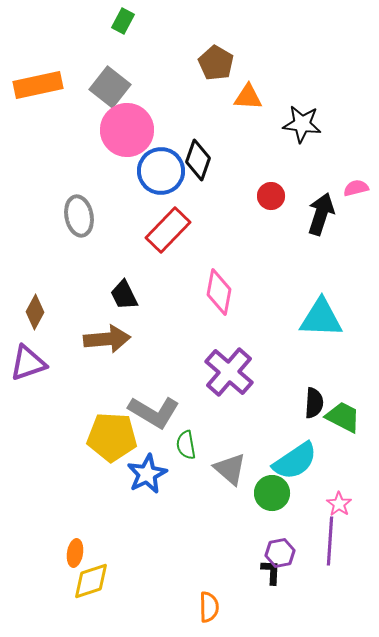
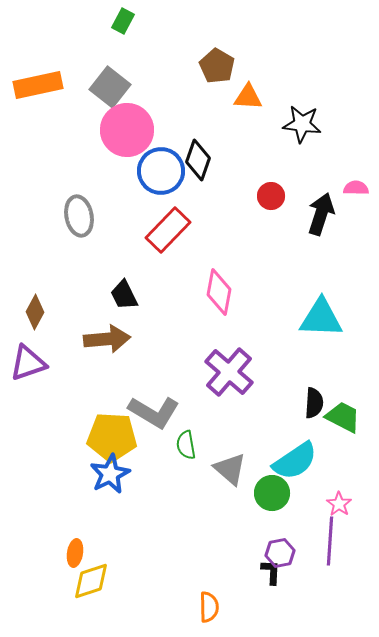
brown pentagon: moved 1 px right, 3 px down
pink semicircle: rotated 15 degrees clockwise
blue star: moved 37 px left
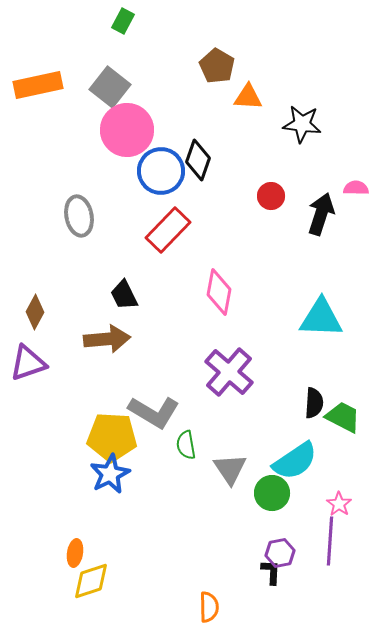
gray triangle: rotated 15 degrees clockwise
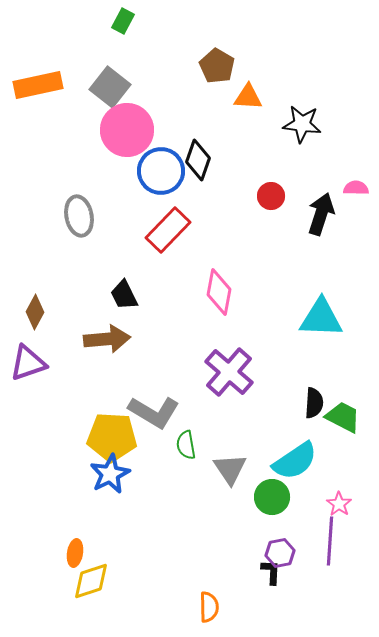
green circle: moved 4 px down
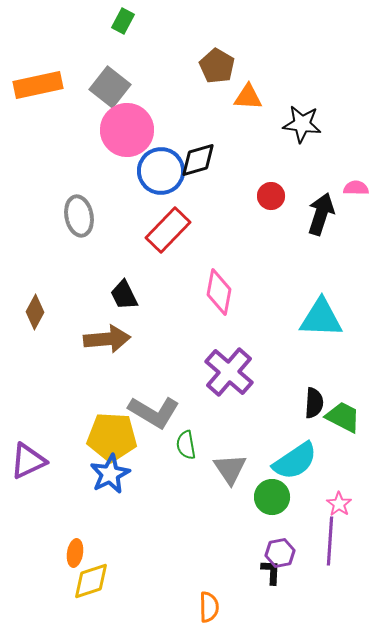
black diamond: rotated 54 degrees clockwise
purple triangle: moved 98 px down; rotated 6 degrees counterclockwise
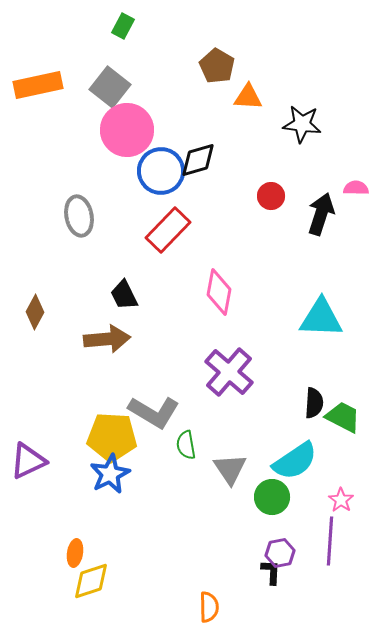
green rectangle: moved 5 px down
pink star: moved 2 px right, 4 px up
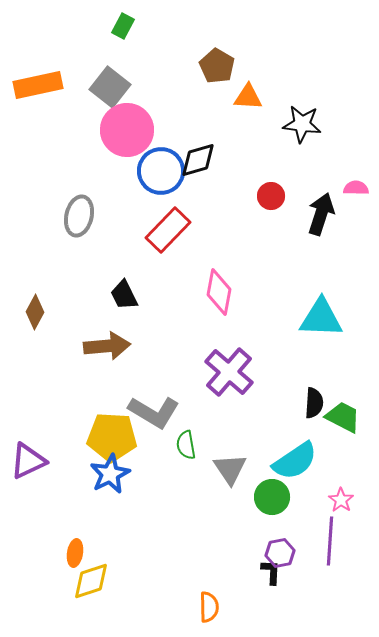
gray ellipse: rotated 24 degrees clockwise
brown arrow: moved 7 px down
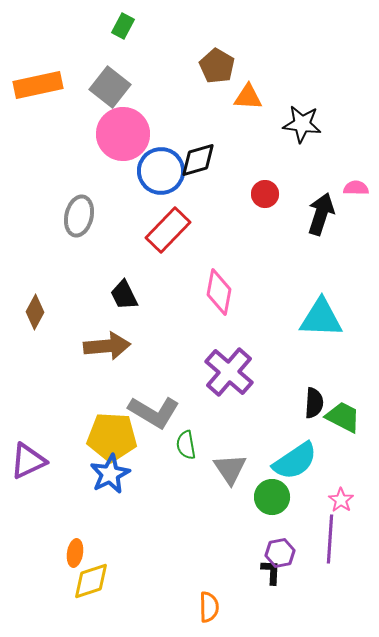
pink circle: moved 4 px left, 4 px down
red circle: moved 6 px left, 2 px up
purple line: moved 2 px up
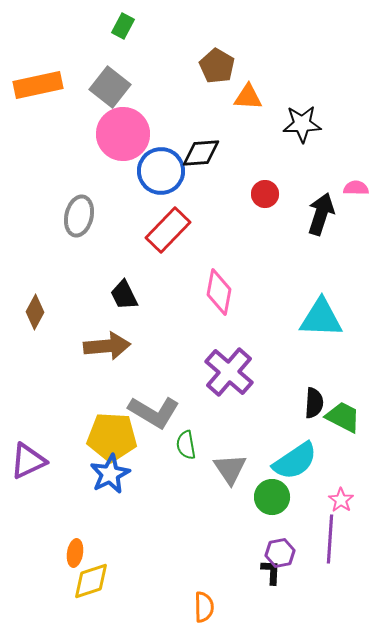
black star: rotated 9 degrees counterclockwise
black diamond: moved 3 px right, 7 px up; rotated 12 degrees clockwise
orange semicircle: moved 5 px left
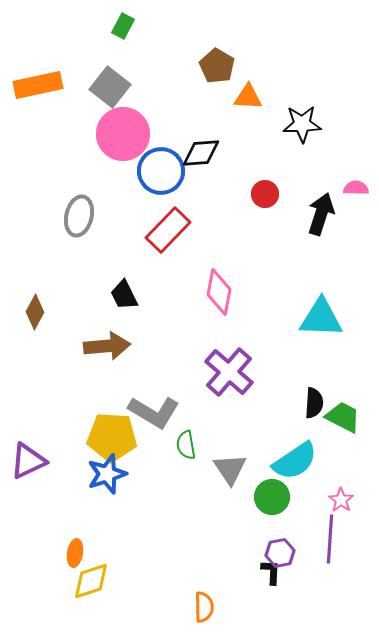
blue star: moved 3 px left; rotated 9 degrees clockwise
